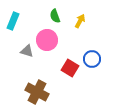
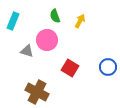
blue circle: moved 16 px right, 8 px down
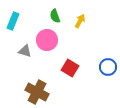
gray triangle: moved 2 px left
